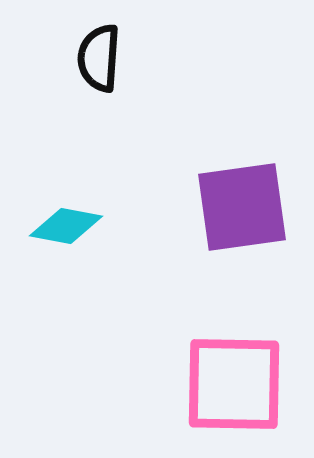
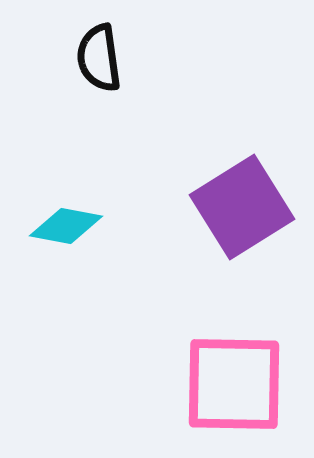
black semicircle: rotated 12 degrees counterclockwise
purple square: rotated 24 degrees counterclockwise
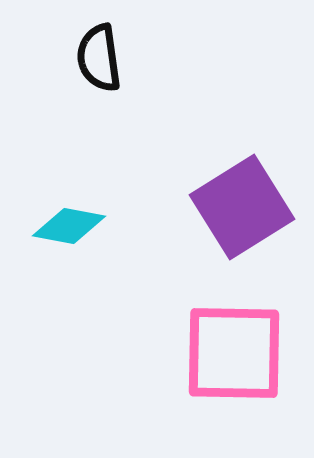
cyan diamond: moved 3 px right
pink square: moved 31 px up
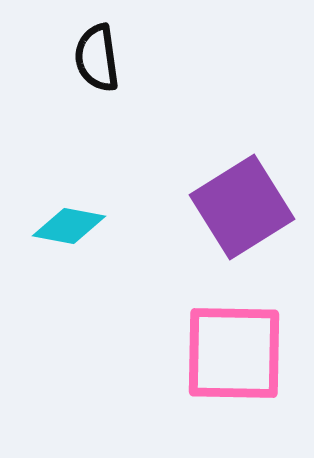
black semicircle: moved 2 px left
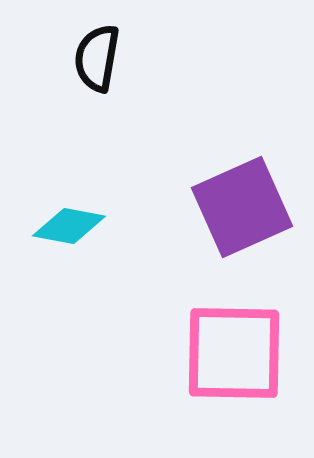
black semicircle: rotated 18 degrees clockwise
purple square: rotated 8 degrees clockwise
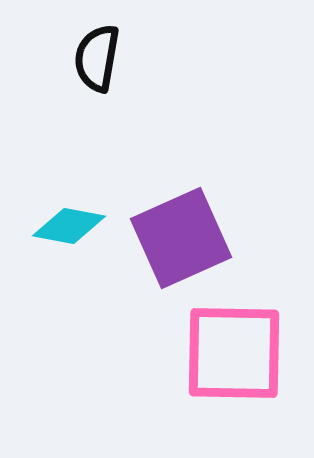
purple square: moved 61 px left, 31 px down
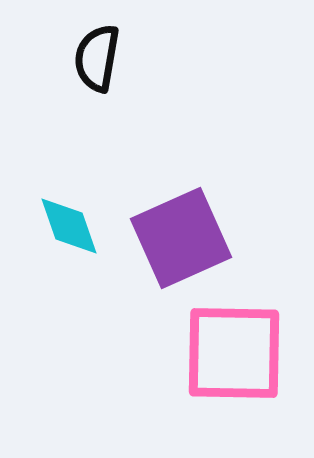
cyan diamond: rotated 60 degrees clockwise
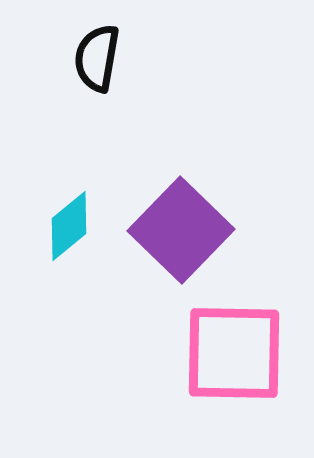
cyan diamond: rotated 70 degrees clockwise
purple square: moved 8 px up; rotated 22 degrees counterclockwise
